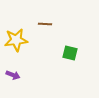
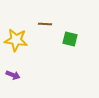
yellow star: rotated 15 degrees clockwise
green square: moved 14 px up
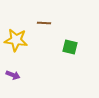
brown line: moved 1 px left, 1 px up
green square: moved 8 px down
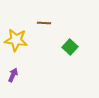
green square: rotated 28 degrees clockwise
purple arrow: rotated 88 degrees counterclockwise
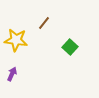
brown line: rotated 56 degrees counterclockwise
purple arrow: moved 1 px left, 1 px up
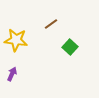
brown line: moved 7 px right, 1 px down; rotated 16 degrees clockwise
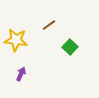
brown line: moved 2 px left, 1 px down
purple arrow: moved 9 px right
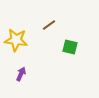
green square: rotated 28 degrees counterclockwise
